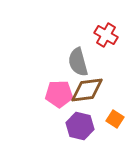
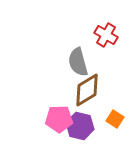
brown diamond: rotated 24 degrees counterclockwise
pink pentagon: moved 25 px down
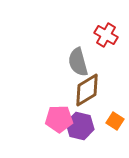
orange square: moved 2 px down
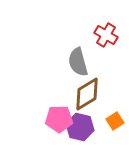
brown diamond: moved 4 px down
orange square: rotated 24 degrees clockwise
purple hexagon: moved 1 px down
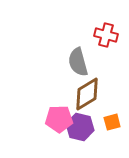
red cross: rotated 15 degrees counterclockwise
orange square: moved 3 px left, 1 px down; rotated 18 degrees clockwise
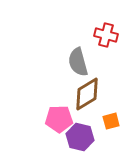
orange square: moved 1 px left, 1 px up
purple hexagon: moved 10 px down
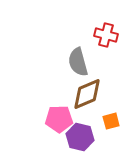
brown diamond: rotated 8 degrees clockwise
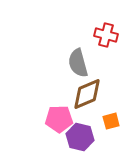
gray semicircle: moved 1 px down
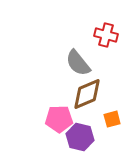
gray semicircle: rotated 24 degrees counterclockwise
orange square: moved 1 px right, 2 px up
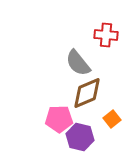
red cross: rotated 10 degrees counterclockwise
brown diamond: moved 1 px up
orange square: rotated 24 degrees counterclockwise
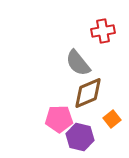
red cross: moved 3 px left, 4 px up; rotated 15 degrees counterclockwise
brown diamond: moved 1 px right
